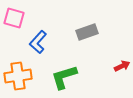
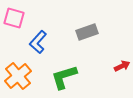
orange cross: rotated 32 degrees counterclockwise
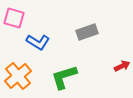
blue L-shape: rotated 100 degrees counterclockwise
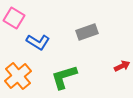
pink square: rotated 15 degrees clockwise
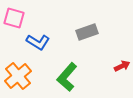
pink square: rotated 15 degrees counterclockwise
green L-shape: moved 3 px right; rotated 32 degrees counterclockwise
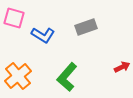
gray rectangle: moved 1 px left, 5 px up
blue L-shape: moved 5 px right, 7 px up
red arrow: moved 1 px down
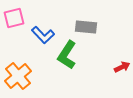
pink square: rotated 30 degrees counterclockwise
gray rectangle: rotated 25 degrees clockwise
blue L-shape: rotated 15 degrees clockwise
green L-shape: moved 22 px up; rotated 8 degrees counterclockwise
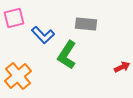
gray rectangle: moved 3 px up
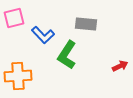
red arrow: moved 2 px left, 1 px up
orange cross: rotated 36 degrees clockwise
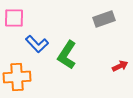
pink square: rotated 15 degrees clockwise
gray rectangle: moved 18 px right, 5 px up; rotated 25 degrees counterclockwise
blue L-shape: moved 6 px left, 9 px down
orange cross: moved 1 px left, 1 px down
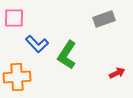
red arrow: moved 3 px left, 7 px down
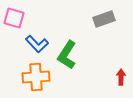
pink square: rotated 15 degrees clockwise
red arrow: moved 4 px right, 4 px down; rotated 63 degrees counterclockwise
orange cross: moved 19 px right
